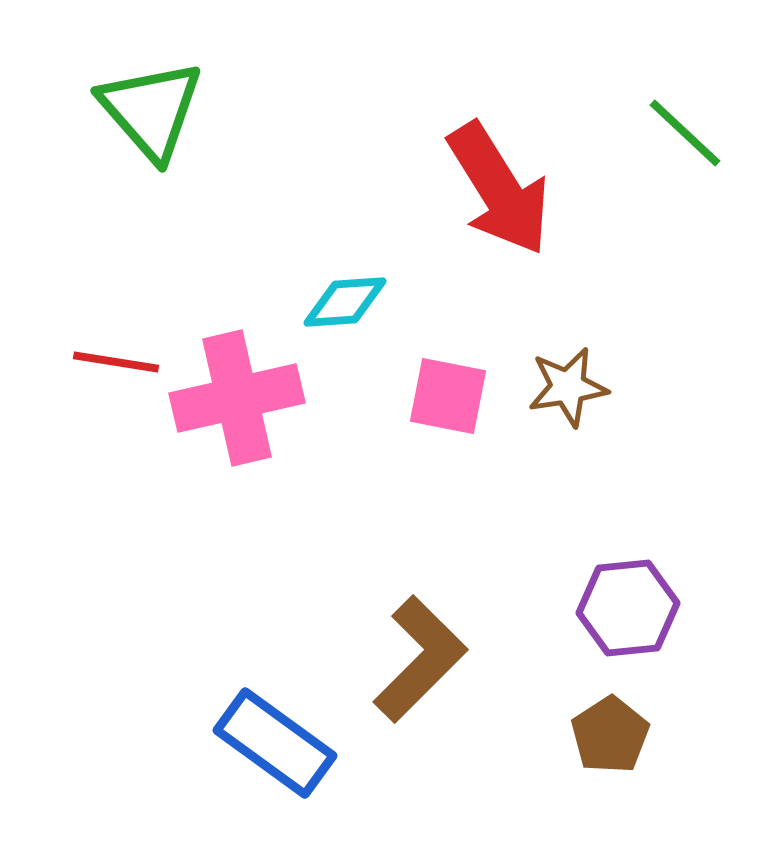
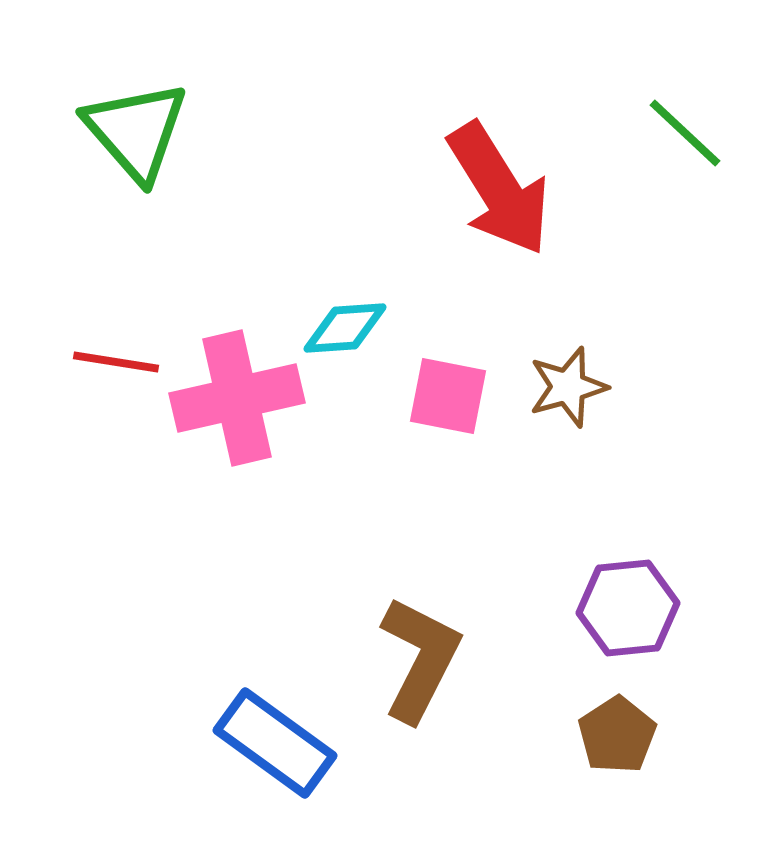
green triangle: moved 15 px left, 21 px down
cyan diamond: moved 26 px down
brown star: rotated 6 degrees counterclockwise
brown L-shape: rotated 18 degrees counterclockwise
brown pentagon: moved 7 px right
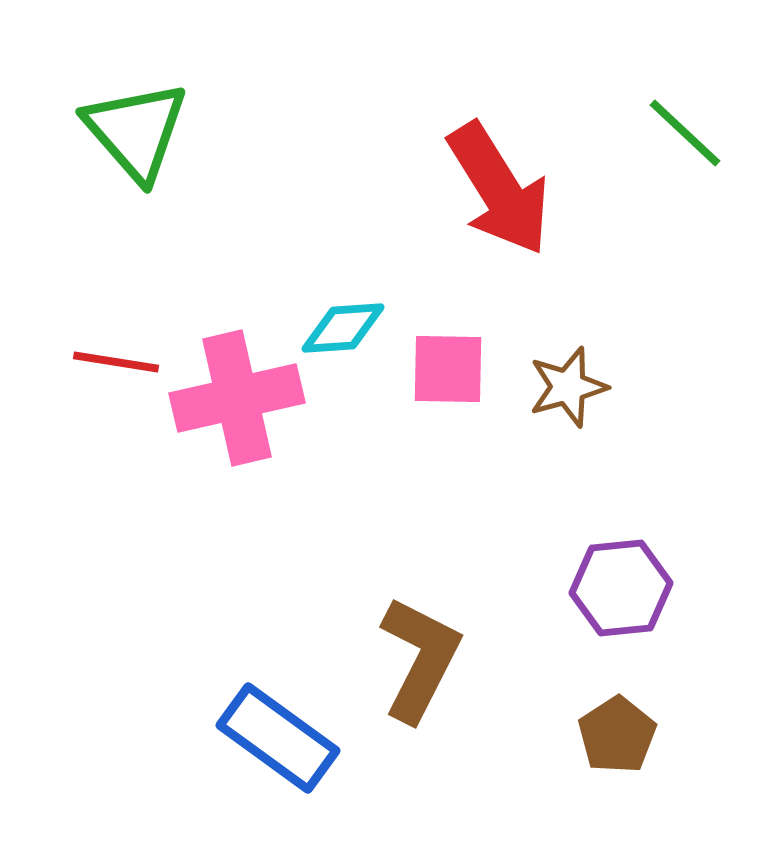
cyan diamond: moved 2 px left
pink square: moved 27 px up; rotated 10 degrees counterclockwise
purple hexagon: moved 7 px left, 20 px up
blue rectangle: moved 3 px right, 5 px up
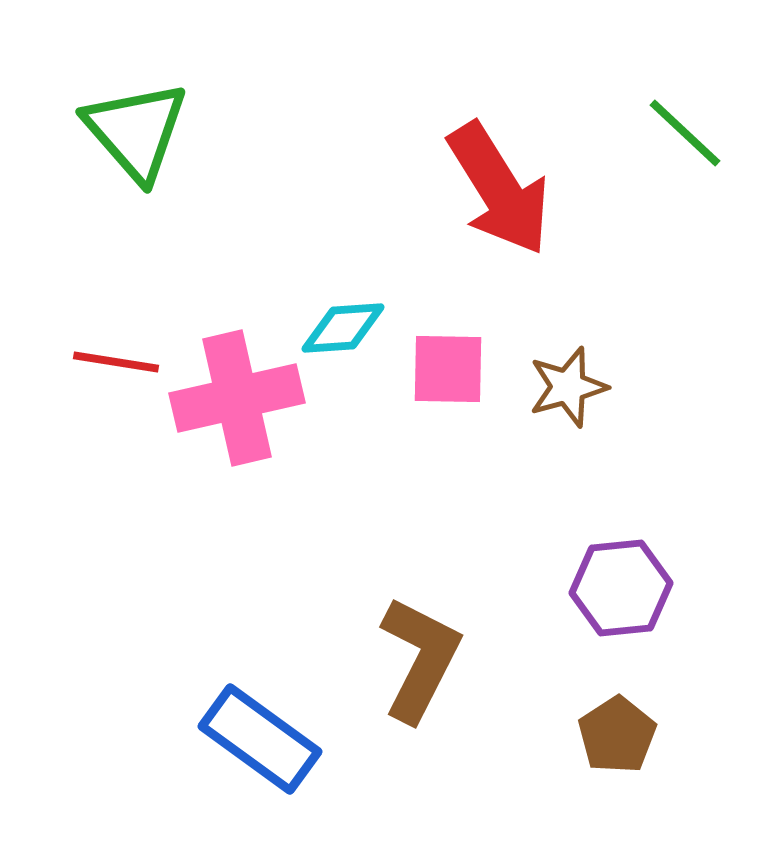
blue rectangle: moved 18 px left, 1 px down
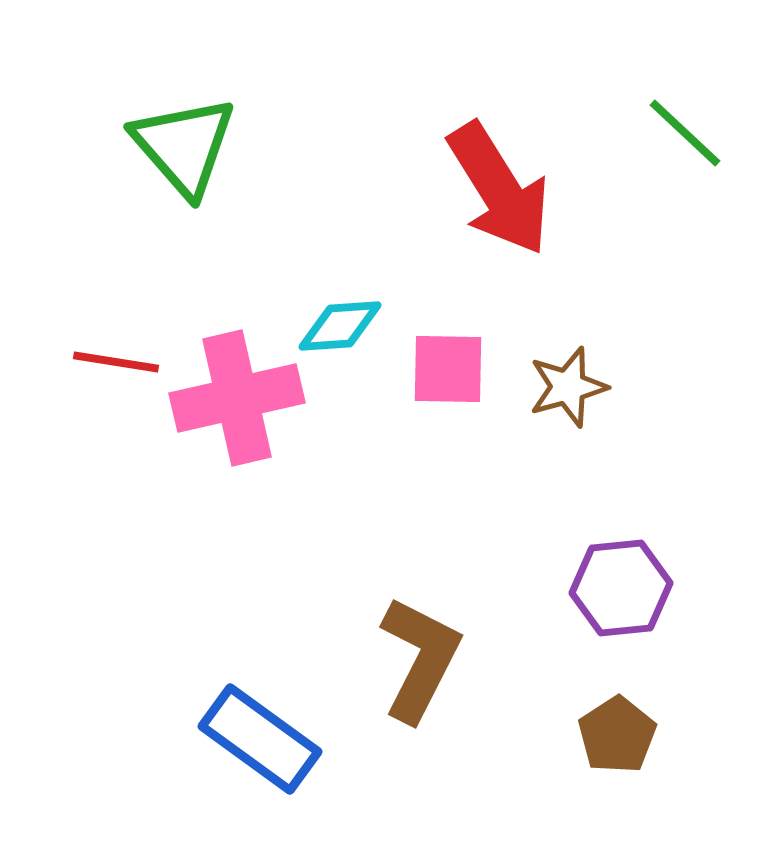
green triangle: moved 48 px right, 15 px down
cyan diamond: moved 3 px left, 2 px up
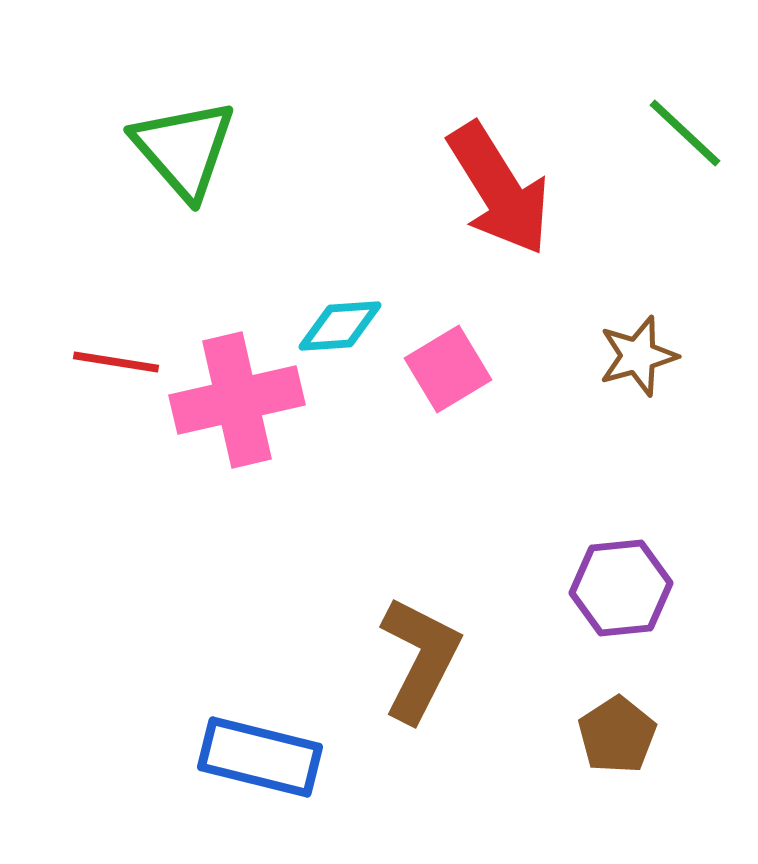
green triangle: moved 3 px down
pink square: rotated 32 degrees counterclockwise
brown star: moved 70 px right, 31 px up
pink cross: moved 2 px down
blue rectangle: moved 18 px down; rotated 22 degrees counterclockwise
